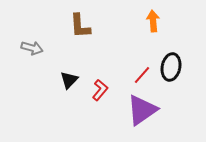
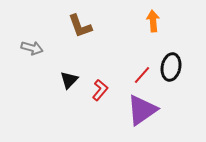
brown L-shape: rotated 16 degrees counterclockwise
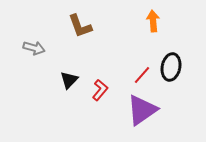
gray arrow: moved 2 px right
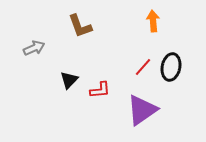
gray arrow: rotated 40 degrees counterclockwise
red line: moved 1 px right, 8 px up
red L-shape: rotated 45 degrees clockwise
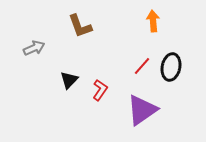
red line: moved 1 px left, 1 px up
red L-shape: rotated 50 degrees counterclockwise
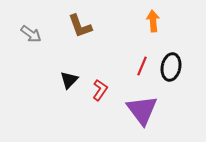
gray arrow: moved 3 px left, 14 px up; rotated 60 degrees clockwise
red line: rotated 18 degrees counterclockwise
purple triangle: rotated 32 degrees counterclockwise
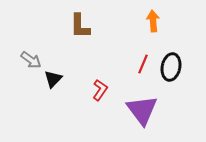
brown L-shape: rotated 20 degrees clockwise
gray arrow: moved 26 px down
red line: moved 1 px right, 2 px up
black triangle: moved 16 px left, 1 px up
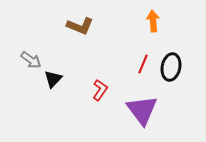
brown L-shape: rotated 68 degrees counterclockwise
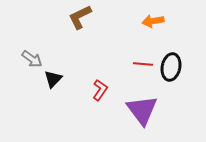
orange arrow: rotated 95 degrees counterclockwise
brown L-shape: moved 9 px up; rotated 132 degrees clockwise
gray arrow: moved 1 px right, 1 px up
red line: rotated 72 degrees clockwise
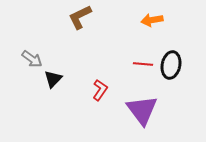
orange arrow: moved 1 px left, 1 px up
black ellipse: moved 2 px up
